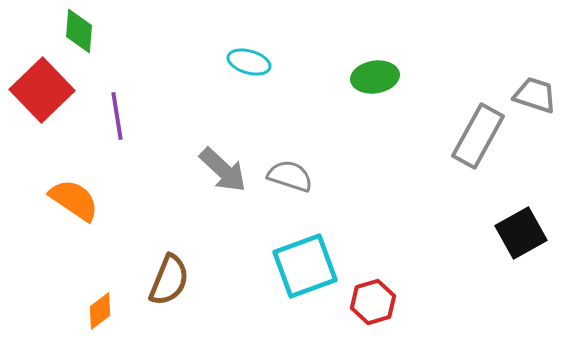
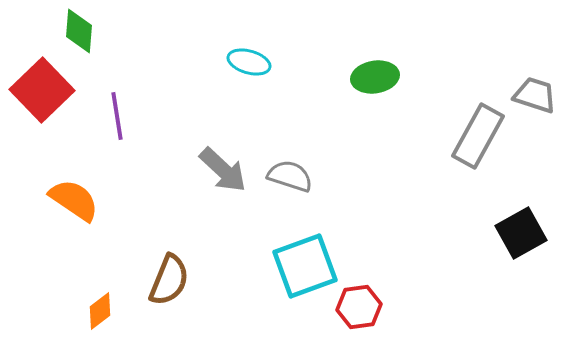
red hexagon: moved 14 px left, 5 px down; rotated 9 degrees clockwise
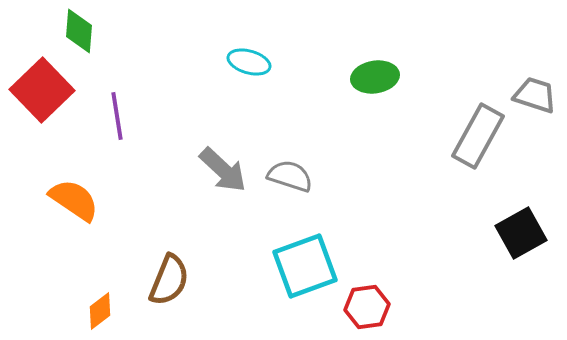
red hexagon: moved 8 px right
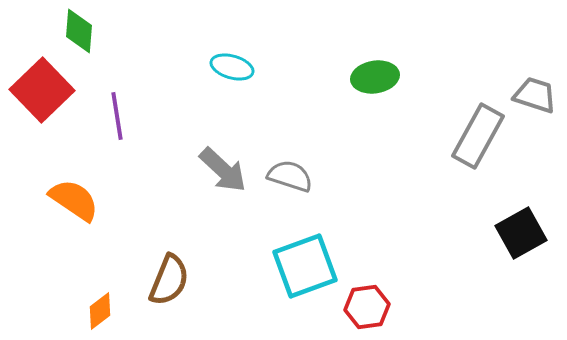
cyan ellipse: moved 17 px left, 5 px down
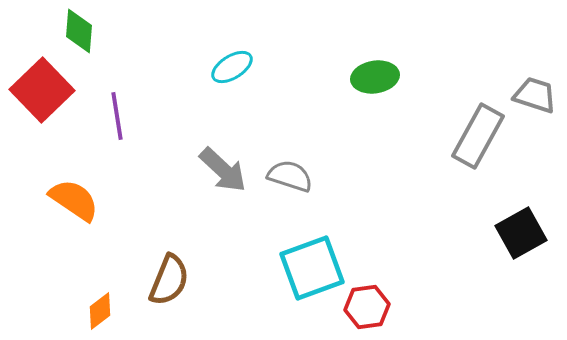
cyan ellipse: rotated 48 degrees counterclockwise
cyan square: moved 7 px right, 2 px down
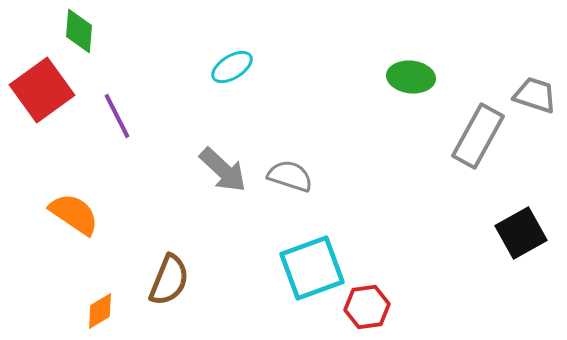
green ellipse: moved 36 px right; rotated 15 degrees clockwise
red square: rotated 8 degrees clockwise
purple line: rotated 18 degrees counterclockwise
orange semicircle: moved 14 px down
orange diamond: rotated 6 degrees clockwise
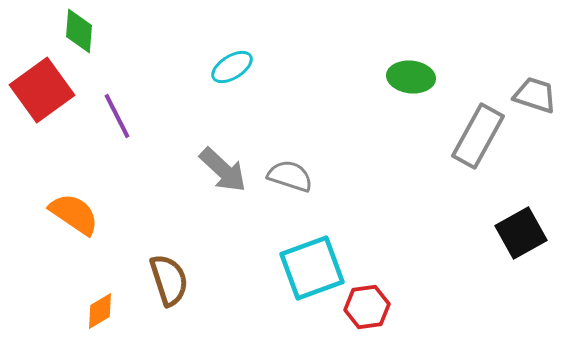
brown semicircle: rotated 40 degrees counterclockwise
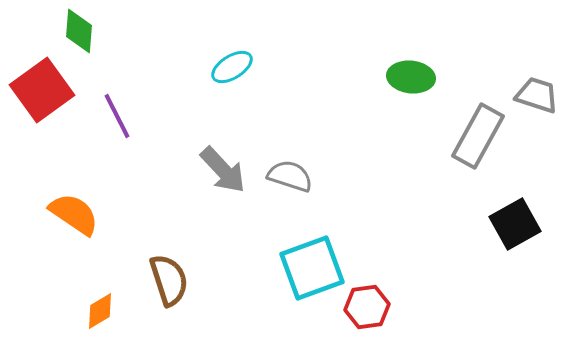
gray trapezoid: moved 2 px right
gray arrow: rotated 4 degrees clockwise
black square: moved 6 px left, 9 px up
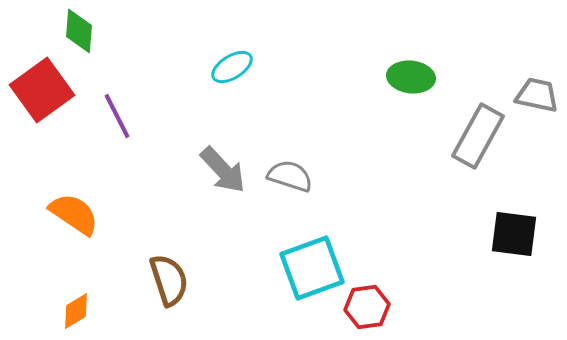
gray trapezoid: rotated 6 degrees counterclockwise
black square: moved 1 px left, 10 px down; rotated 36 degrees clockwise
orange diamond: moved 24 px left
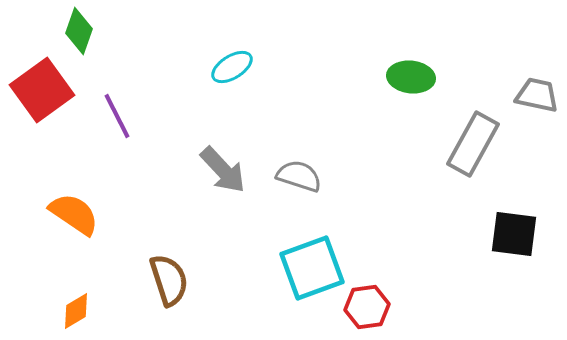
green diamond: rotated 15 degrees clockwise
gray rectangle: moved 5 px left, 8 px down
gray semicircle: moved 9 px right
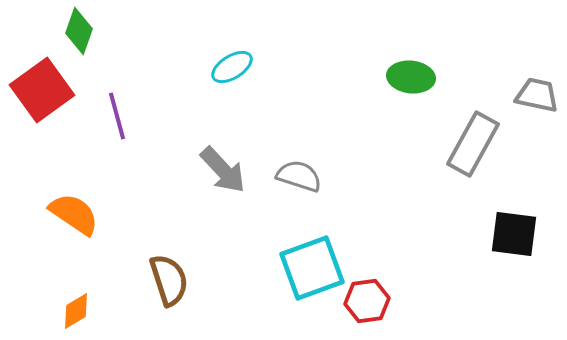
purple line: rotated 12 degrees clockwise
red hexagon: moved 6 px up
